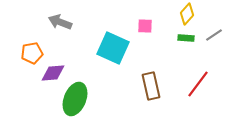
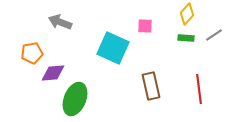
red line: moved 1 px right, 5 px down; rotated 44 degrees counterclockwise
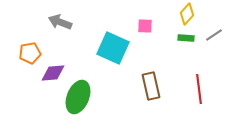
orange pentagon: moved 2 px left
green ellipse: moved 3 px right, 2 px up
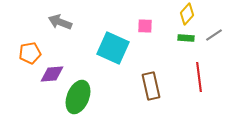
purple diamond: moved 1 px left, 1 px down
red line: moved 12 px up
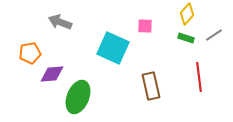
green rectangle: rotated 14 degrees clockwise
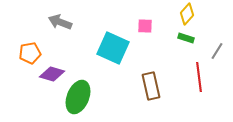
gray line: moved 3 px right, 16 px down; rotated 24 degrees counterclockwise
purple diamond: rotated 20 degrees clockwise
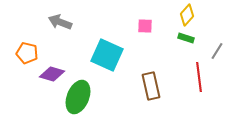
yellow diamond: moved 1 px down
cyan square: moved 6 px left, 7 px down
orange pentagon: moved 3 px left; rotated 25 degrees clockwise
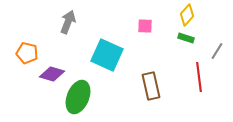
gray arrow: moved 8 px right; rotated 90 degrees clockwise
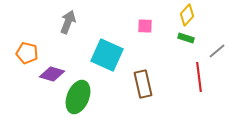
gray line: rotated 18 degrees clockwise
brown rectangle: moved 8 px left, 2 px up
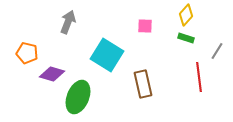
yellow diamond: moved 1 px left
gray line: rotated 18 degrees counterclockwise
cyan square: rotated 8 degrees clockwise
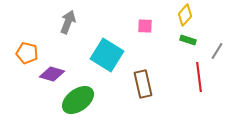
yellow diamond: moved 1 px left
green rectangle: moved 2 px right, 2 px down
green ellipse: moved 3 px down; rotated 32 degrees clockwise
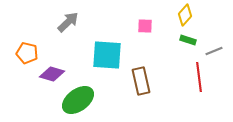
gray arrow: rotated 25 degrees clockwise
gray line: moved 3 px left; rotated 36 degrees clockwise
cyan square: rotated 28 degrees counterclockwise
brown rectangle: moved 2 px left, 3 px up
